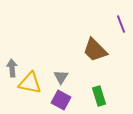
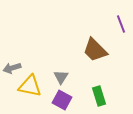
gray arrow: rotated 102 degrees counterclockwise
yellow triangle: moved 3 px down
purple square: moved 1 px right
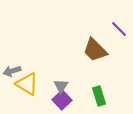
purple line: moved 2 px left, 5 px down; rotated 24 degrees counterclockwise
gray arrow: moved 3 px down
gray triangle: moved 9 px down
yellow triangle: moved 3 px left, 2 px up; rotated 20 degrees clockwise
purple square: rotated 18 degrees clockwise
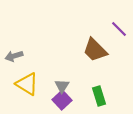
gray arrow: moved 2 px right, 15 px up
gray triangle: moved 1 px right
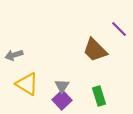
gray arrow: moved 1 px up
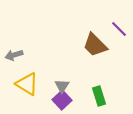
brown trapezoid: moved 5 px up
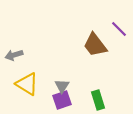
brown trapezoid: rotated 8 degrees clockwise
green rectangle: moved 1 px left, 4 px down
purple square: rotated 24 degrees clockwise
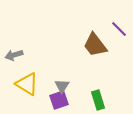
purple square: moved 3 px left
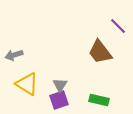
purple line: moved 1 px left, 3 px up
brown trapezoid: moved 5 px right, 7 px down
gray triangle: moved 2 px left, 1 px up
green rectangle: moved 1 px right; rotated 60 degrees counterclockwise
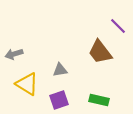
gray arrow: moved 1 px up
gray triangle: moved 15 px up; rotated 49 degrees clockwise
